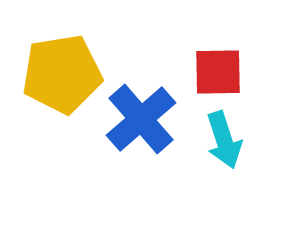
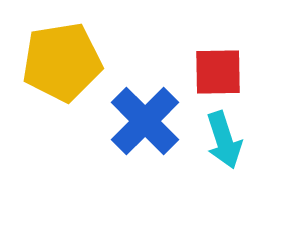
yellow pentagon: moved 12 px up
blue cross: moved 4 px right, 2 px down; rotated 4 degrees counterclockwise
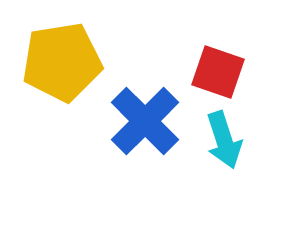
red square: rotated 20 degrees clockwise
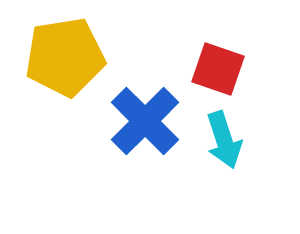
yellow pentagon: moved 3 px right, 5 px up
red square: moved 3 px up
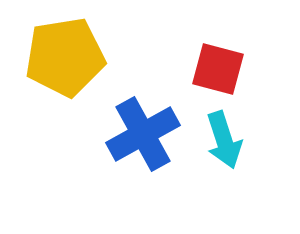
red square: rotated 4 degrees counterclockwise
blue cross: moved 2 px left, 13 px down; rotated 16 degrees clockwise
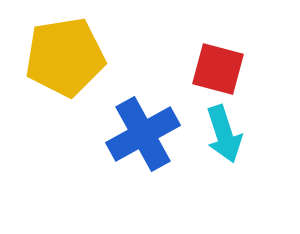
cyan arrow: moved 6 px up
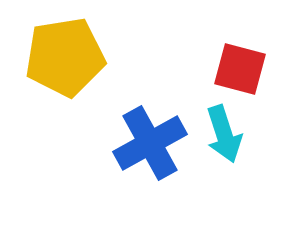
red square: moved 22 px right
blue cross: moved 7 px right, 9 px down
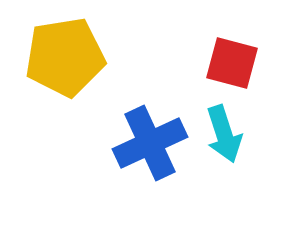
red square: moved 8 px left, 6 px up
blue cross: rotated 4 degrees clockwise
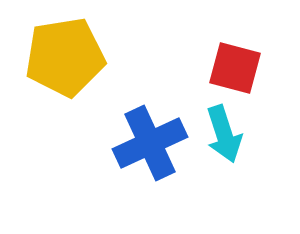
red square: moved 3 px right, 5 px down
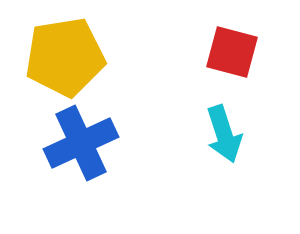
red square: moved 3 px left, 16 px up
blue cross: moved 69 px left
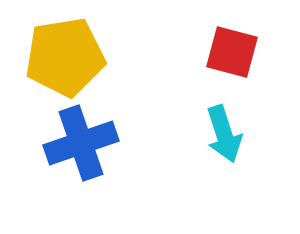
blue cross: rotated 6 degrees clockwise
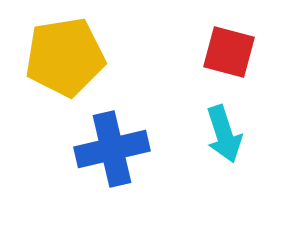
red square: moved 3 px left
blue cross: moved 31 px right, 6 px down; rotated 6 degrees clockwise
